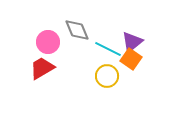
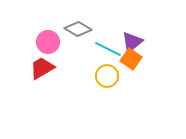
gray diamond: moved 1 px right, 1 px up; rotated 36 degrees counterclockwise
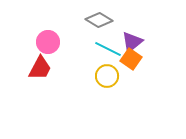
gray diamond: moved 21 px right, 9 px up
red trapezoid: moved 2 px left; rotated 148 degrees clockwise
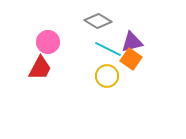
gray diamond: moved 1 px left, 1 px down
purple triangle: rotated 25 degrees clockwise
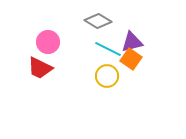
red trapezoid: rotated 88 degrees clockwise
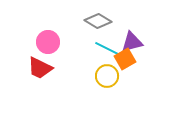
orange square: moved 6 px left; rotated 25 degrees clockwise
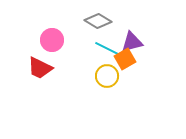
pink circle: moved 4 px right, 2 px up
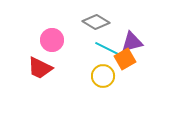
gray diamond: moved 2 px left, 1 px down
yellow circle: moved 4 px left
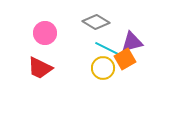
pink circle: moved 7 px left, 7 px up
yellow circle: moved 8 px up
